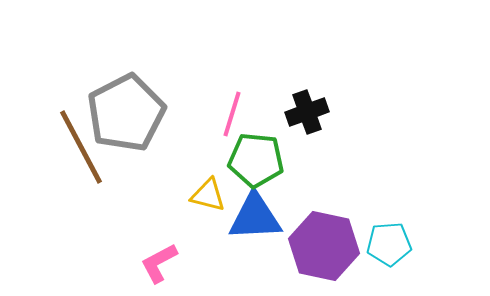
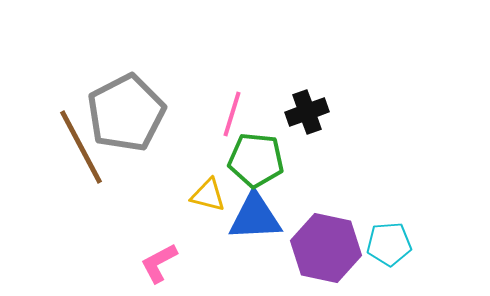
purple hexagon: moved 2 px right, 2 px down
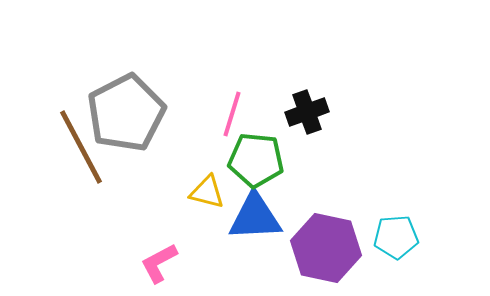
yellow triangle: moved 1 px left, 3 px up
cyan pentagon: moved 7 px right, 7 px up
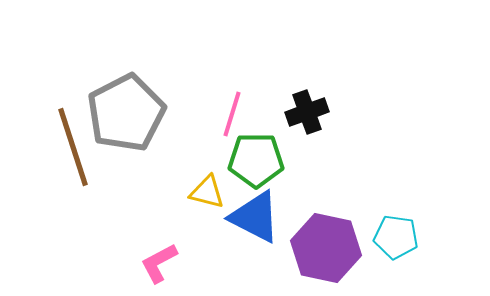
brown line: moved 8 px left; rotated 10 degrees clockwise
green pentagon: rotated 6 degrees counterclockwise
blue triangle: rotated 30 degrees clockwise
cyan pentagon: rotated 12 degrees clockwise
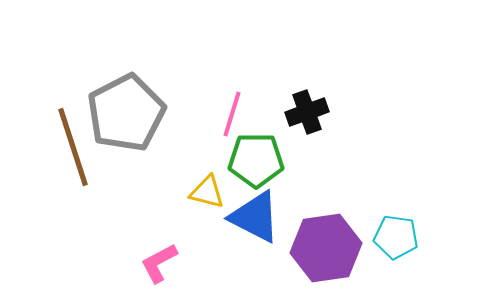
purple hexagon: rotated 20 degrees counterclockwise
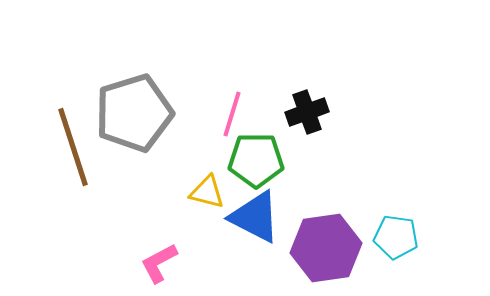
gray pentagon: moved 8 px right; rotated 10 degrees clockwise
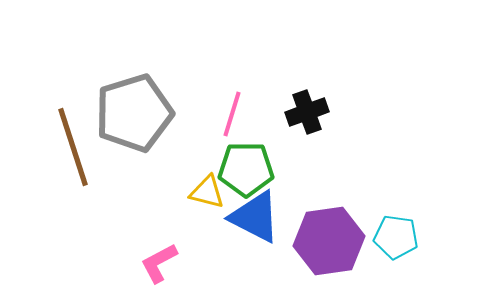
green pentagon: moved 10 px left, 9 px down
purple hexagon: moved 3 px right, 7 px up
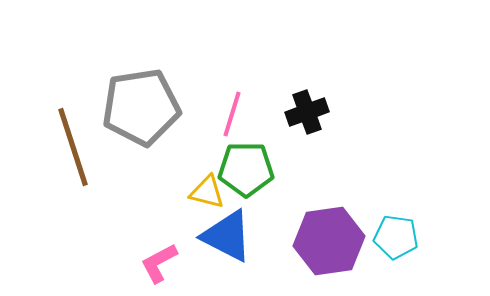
gray pentagon: moved 7 px right, 6 px up; rotated 8 degrees clockwise
blue triangle: moved 28 px left, 19 px down
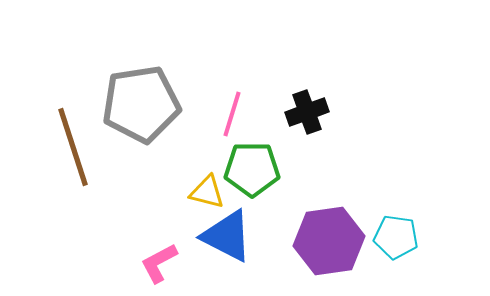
gray pentagon: moved 3 px up
green pentagon: moved 6 px right
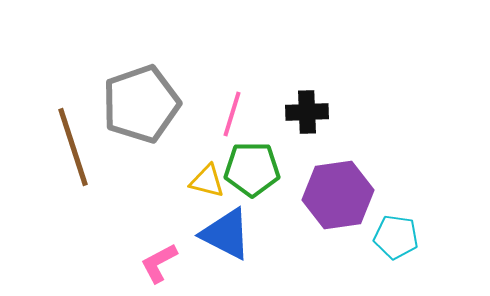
gray pentagon: rotated 10 degrees counterclockwise
black cross: rotated 18 degrees clockwise
yellow triangle: moved 11 px up
blue triangle: moved 1 px left, 2 px up
purple hexagon: moved 9 px right, 46 px up
